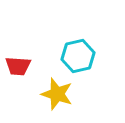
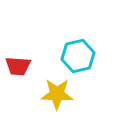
yellow star: rotated 16 degrees counterclockwise
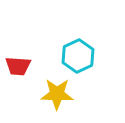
cyan hexagon: rotated 12 degrees counterclockwise
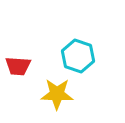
cyan hexagon: rotated 16 degrees counterclockwise
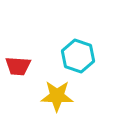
yellow star: moved 2 px down
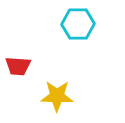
cyan hexagon: moved 32 px up; rotated 20 degrees counterclockwise
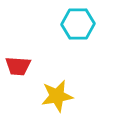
yellow star: rotated 12 degrees counterclockwise
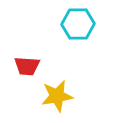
red trapezoid: moved 9 px right
